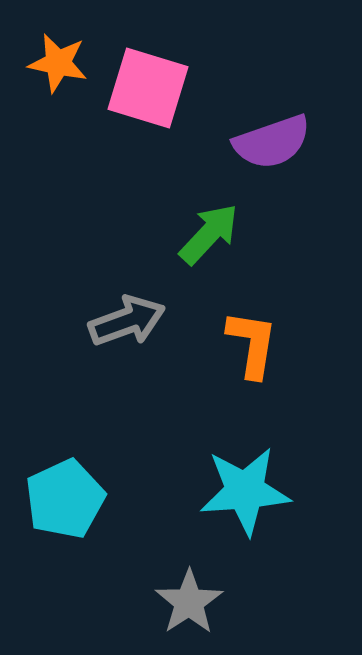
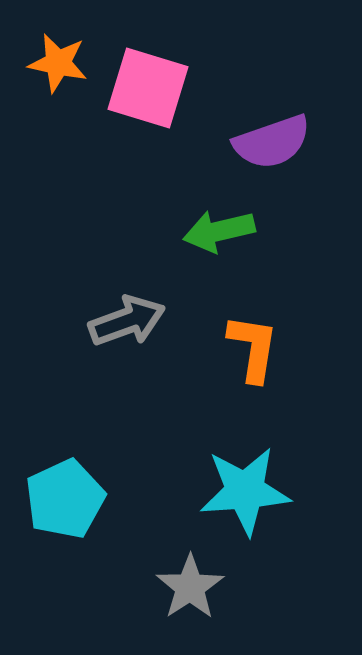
green arrow: moved 10 px right, 3 px up; rotated 146 degrees counterclockwise
orange L-shape: moved 1 px right, 4 px down
gray star: moved 1 px right, 15 px up
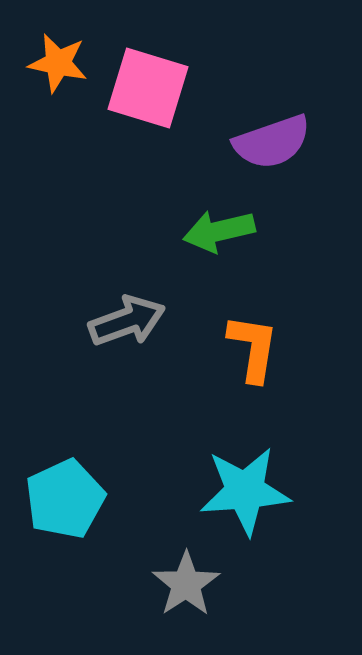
gray star: moved 4 px left, 3 px up
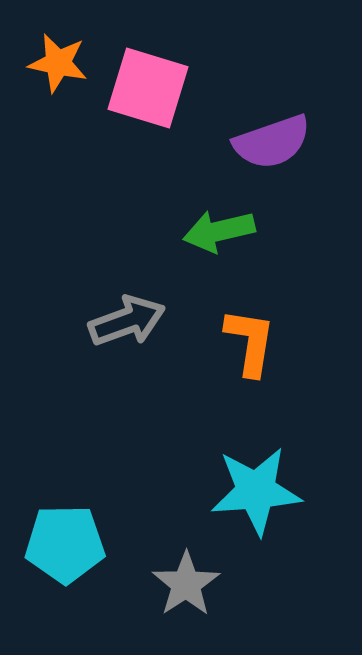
orange L-shape: moved 3 px left, 6 px up
cyan star: moved 11 px right
cyan pentagon: moved 45 px down; rotated 24 degrees clockwise
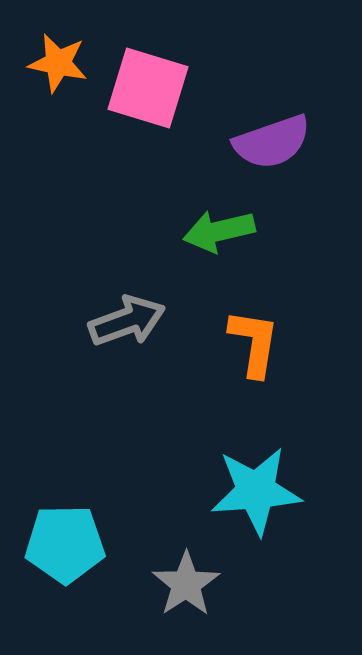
orange L-shape: moved 4 px right, 1 px down
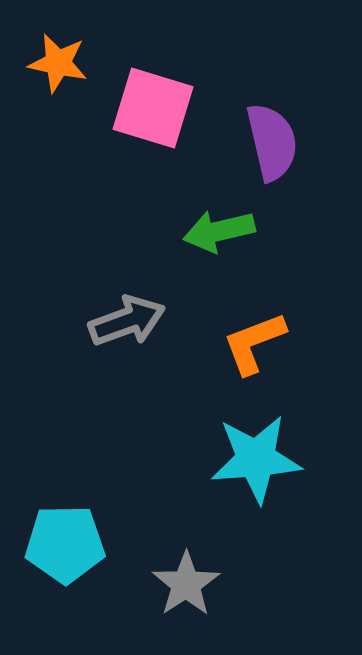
pink square: moved 5 px right, 20 px down
purple semicircle: rotated 84 degrees counterclockwise
orange L-shape: rotated 120 degrees counterclockwise
cyan star: moved 32 px up
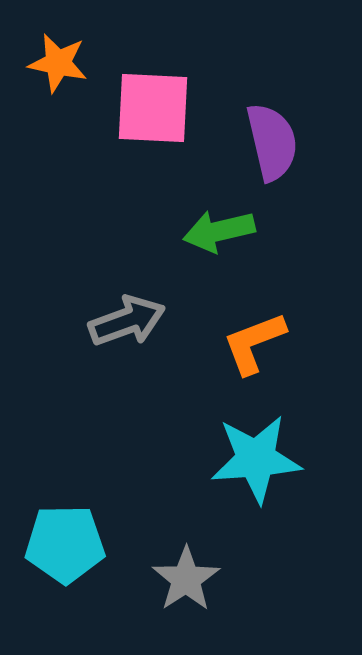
pink square: rotated 14 degrees counterclockwise
gray star: moved 5 px up
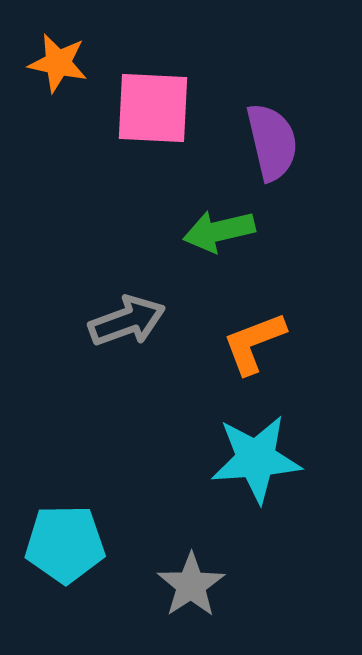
gray star: moved 5 px right, 6 px down
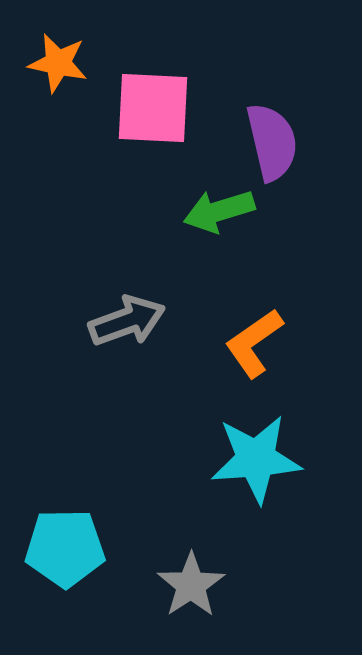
green arrow: moved 20 px up; rotated 4 degrees counterclockwise
orange L-shape: rotated 14 degrees counterclockwise
cyan pentagon: moved 4 px down
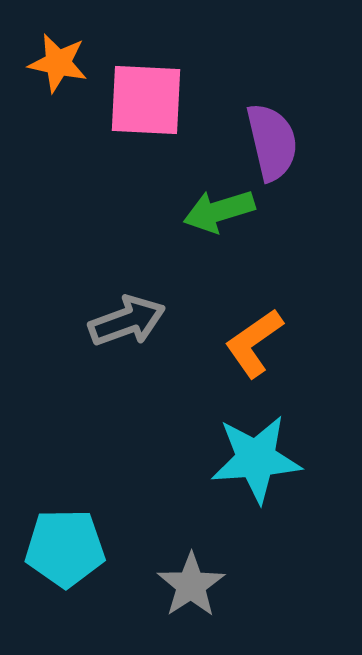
pink square: moved 7 px left, 8 px up
